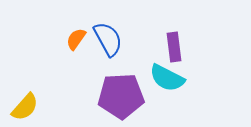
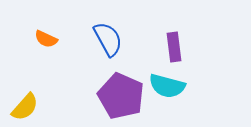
orange semicircle: moved 30 px left; rotated 100 degrees counterclockwise
cyan semicircle: moved 8 px down; rotated 12 degrees counterclockwise
purple pentagon: rotated 27 degrees clockwise
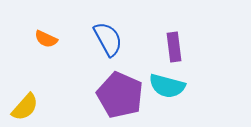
purple pentagon: moved 1 px left, 1 px up
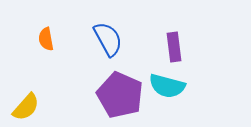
orange semicircle: rotated 55 degrees clockwise
yellow semicircle: moved 1 px right
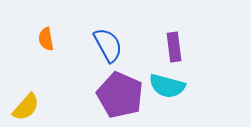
blue semicircle: moved 6 px down
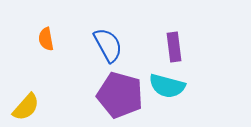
purple pentagon: rotated 9 degrees counterclockwise
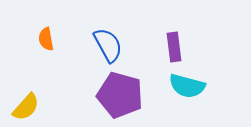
cyan semicircle: moved 20 px right
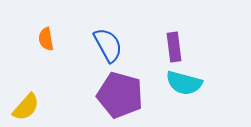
cyan semicircle: moved 3 px left, 3 px up
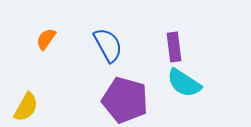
orange semicircle: rotated 45 degrees clockwise
cyan semicircle: rotated 18 degrees clockwise
purple pentagon: moved 5 px right, 5 px down
yellow semicircle: rotated 12 degrees counterclockwise
